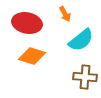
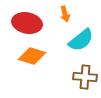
orange arrow: rotated 14 degrees clockwise
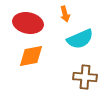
red ellipse: moved 1 px right
cyan semicircle: moved 1 px left, 1 px up; rotated 16 degrees clockwise
orange diamond: moved 1 px left; rotated 28 degrees counterclockwise
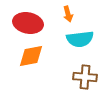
orange arrow: moved 3 px right
cyan semicircle: rotated 16 degrees clockwise
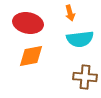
orange arrow: moved 2 px right, 1 px up
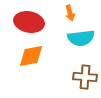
red ellipse: moved 1 px right, 1 px up
cyan semicircle: moved 1 px right, 1 px up
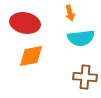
red ellipse: moved 4 px left, 1 px down
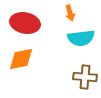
orange diamond: moved 10 px left, 3 px down
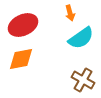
red ellipse: moved 2 px left, 2 px down; rotated 36 degrees counterclockwise
cyan semicircle: rotated 28 degrees counterclockwise
brown cross: moved 2 px left, 3 px down; rotated 25 degrees clockwise
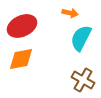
orange arrow: rotated 63 degrees counterclockwise
red ellipse: moved 1 px left, 1 px down
cyan semicircle: rotated 152 degrees clockwise
